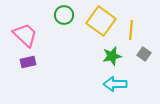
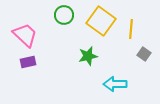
yellow line: moved 1 px up
green star: moved 24 px left
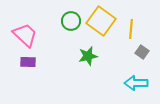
green circle: moved 7 px right, 6 px down
gray square: moved 2 px left, 2 px up
purple rectangle: rotated 14 degrees clockwise
cyan arrow: moved 21 px right, 1 px up
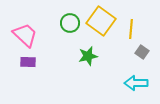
green circle: moved 1 px left, 2 px down
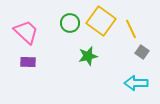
yellow line: rotated 30 degrees counterclockwise
pink trapezoid: moved 1 px right, 3 px up
